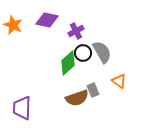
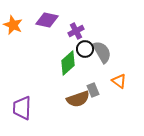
black circle: moved 2 px right, 4 px up
brown semicircle: moved 1 px right, 1 px down
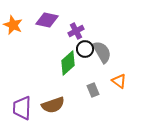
brown semicircle: moved 25 px left, 6 px down
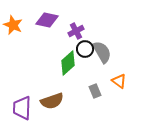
gray rectangle: moved 2 px right, 1 px down
brown semicircle: moved 1 px left, 4 px up
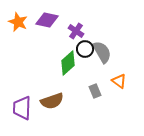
orange star: moved 5 px right, 3 px up
purple cross: rotated 28 degrees counterclockwise
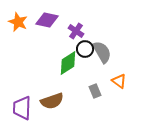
green diamond: rotated 10 degrees clockwise
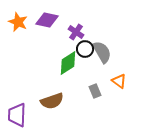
purple cross: moved 1 px down
purple trapezoid: moved 5 px left, 7 px down
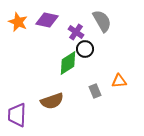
gray semicircle: moved 31 px up
orange triangle: rotated 42 degrees counterclockwise
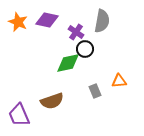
gray semicircle: rotated 40 degrees clockwise
green diamond: rotated 20 degrees clockwise
purple trapezoid: moved 2 px right; rotated 25 degrees counterclockwise
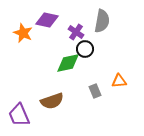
orange star: moved 5 px right, 11 px down
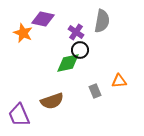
purple diamond: moved 4 px left, 1 px up
black circle: moved 5 px left, 1 px down
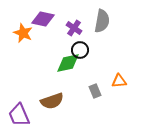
purple cross: moved 2 px left, 4 px up
